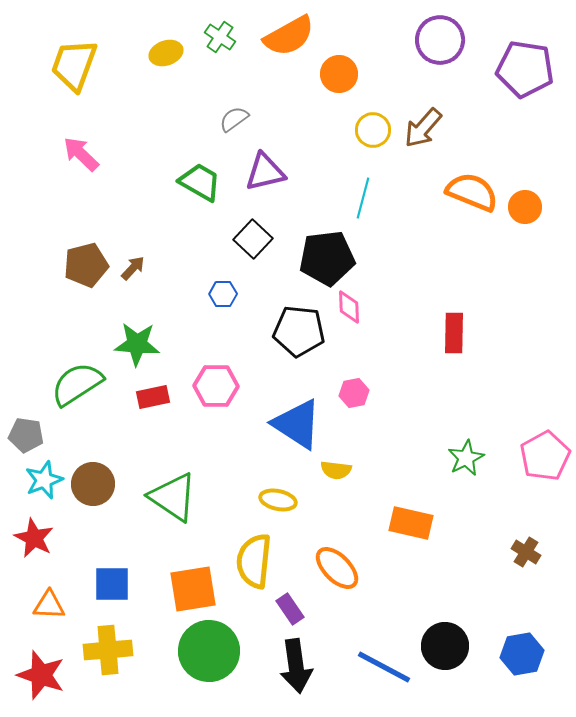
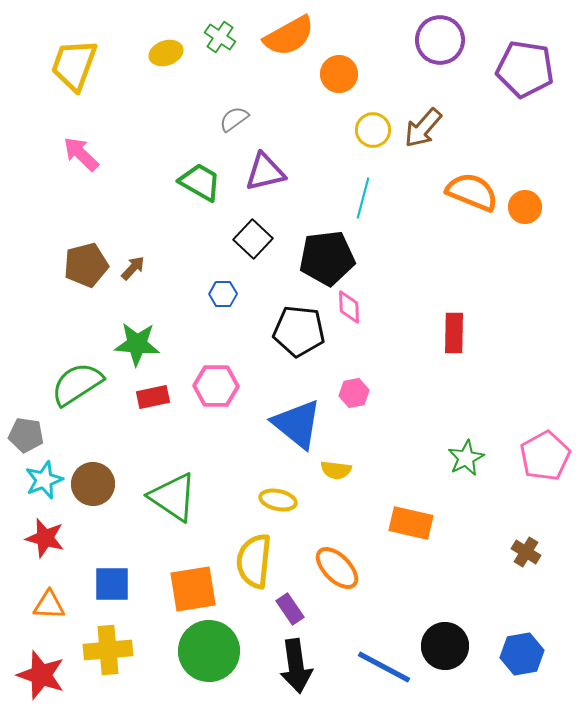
blue triangle at (297, 424): rotated 6 degrees clockwise
red star at (34, 538): moved 11 px right; rotated 12 degrees counterclockwise
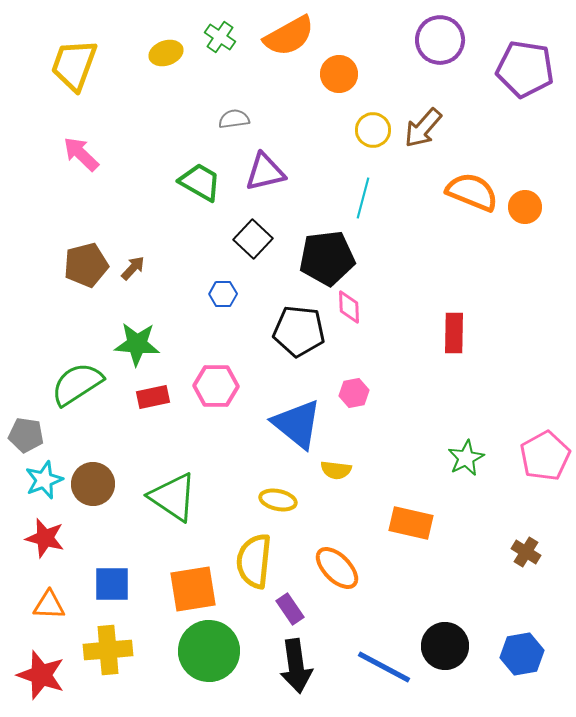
gray semicircle at (234, 119): rotated 28 degrees clockwise
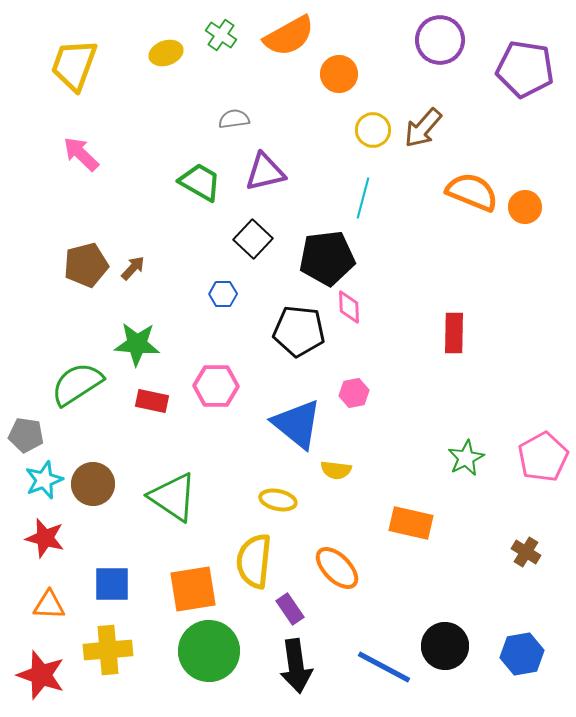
green cross at (220, 37): moved 1 px right, 2 px up
red rectangle at (153, 397): moved 1 px left, 4 px down; rotated 24 degrees clockwise
pink pentagon at (545, 456): moved 2 px left, 1 px down
